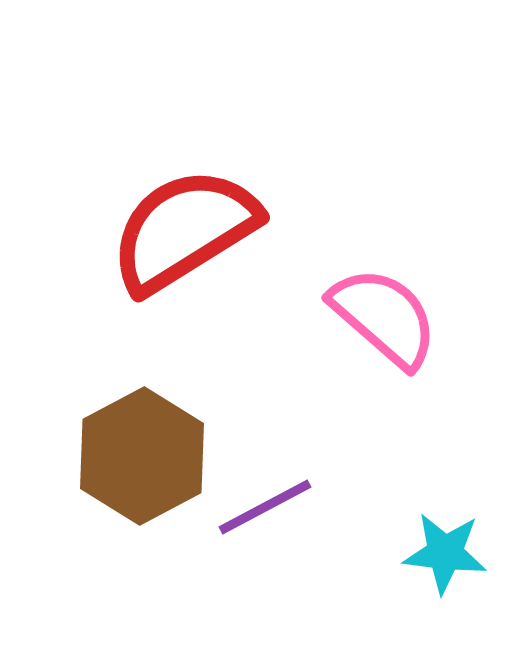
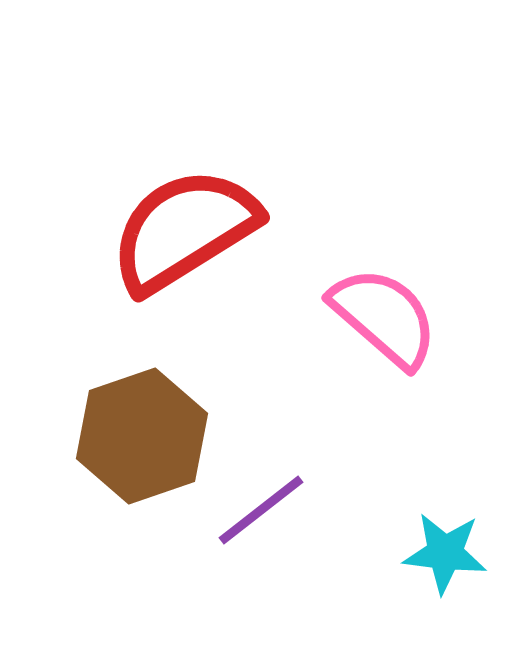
brown hexagon: moved 20 px up; rotated 9 degrees clockwise
purple line: moved 4 px left, 3 px down; rotated 10 degrees counterclockwise
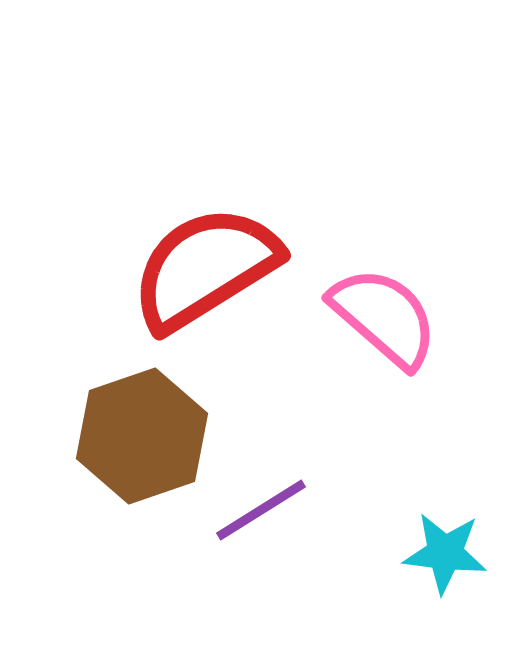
red semicircle: moved 21 px right, 38 px down
purple line: rotated 6 degrees clockwise
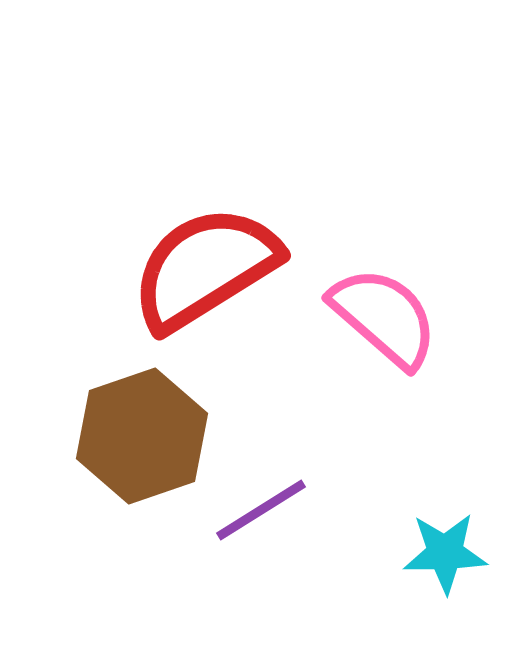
cyan star: rotated 8 degrees counterclockwise
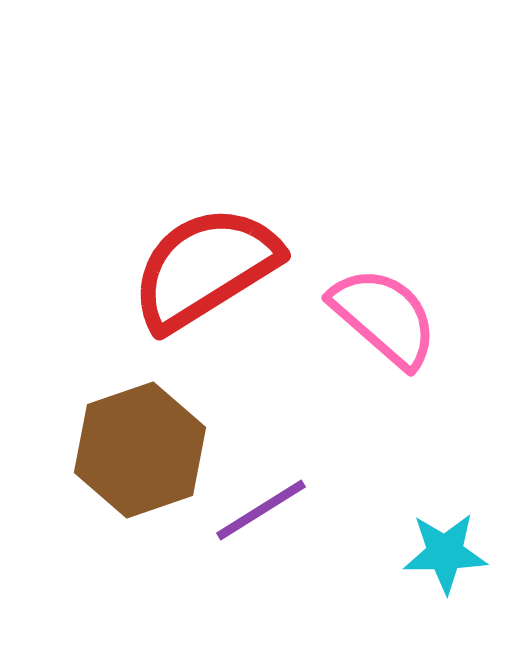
brown hexagon: moved 2 px left, 14 px down
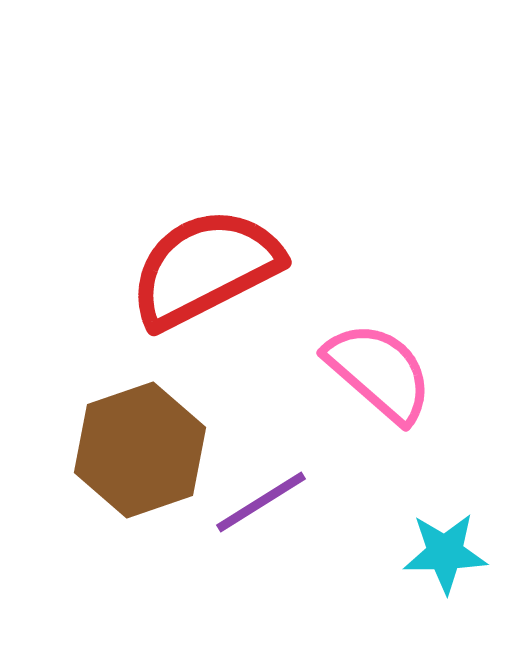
red semicircle: rotated 5 degrees clockwise
pink semicircle: moved 5 px left, 55 px down
purple line: moved 8 px up
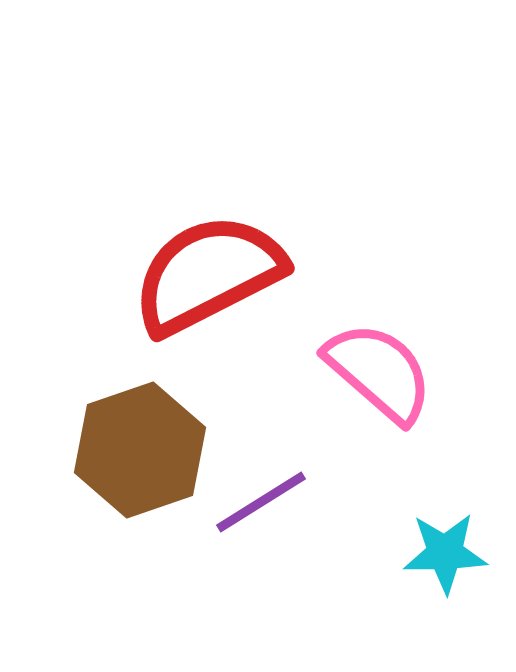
red semicircle: moved 3 px right, 6 px down
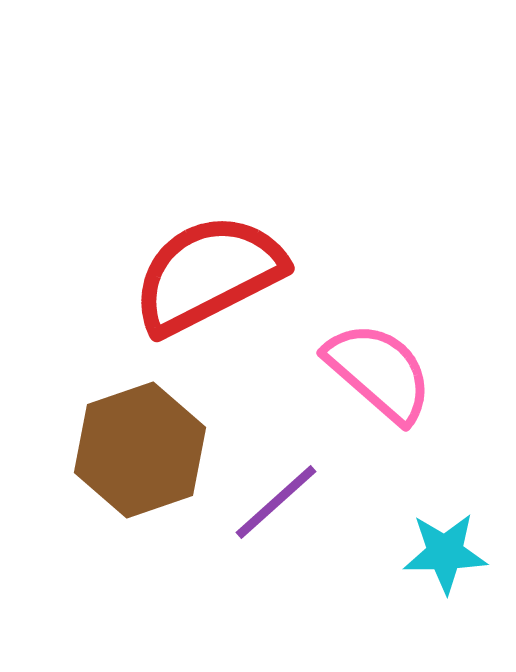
purple line: moved 15 px right; rotated 10 degrees counterclockwise
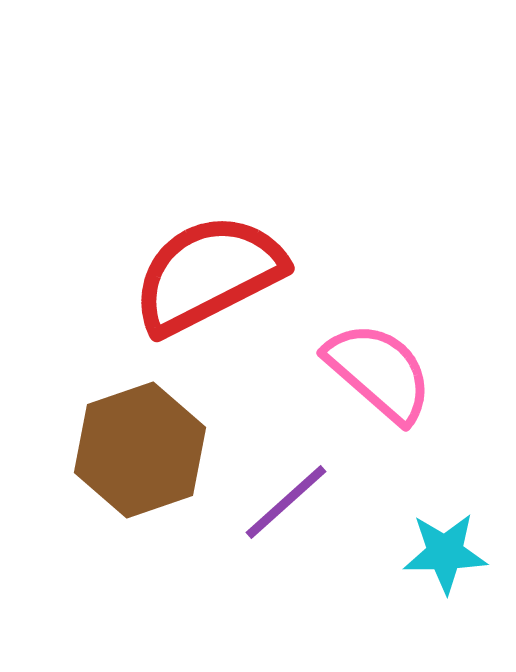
purple line: moved 10 px right
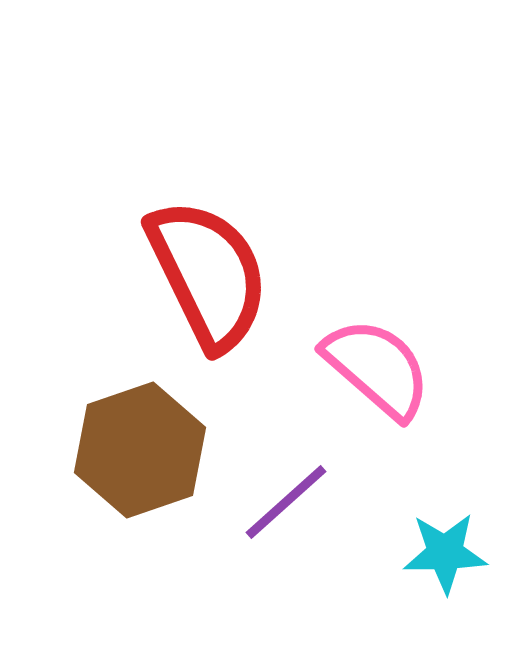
red semicircle: rotated 91 degrees clockwise
pink semicircle: moved 2 px left, 4 px up
